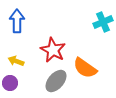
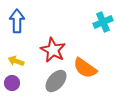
purple circle: moved 2 px right
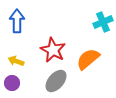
orange semicircle: moved 3 px right, 9 px up; rotated 105 degrees clockwise
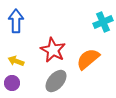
blue arrow: moved 1 px left
